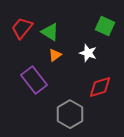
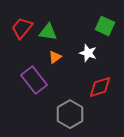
green triangle: moved 2 px left; rotated 24 degrees counterclockwise
orange triangle: moved 2 px down
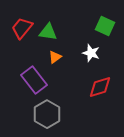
white star: moved 3 px right
gray hexagon: moved 23 px left
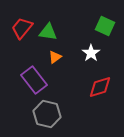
white star: rotated 18 degrees clockwise
gray hexagon: rotated 16 degrees counterclockwise
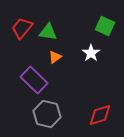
purple rectangle: rotated 8 degrees counterclockwise
red diamond: moved 28 px down
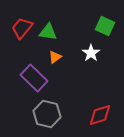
purple rectangle: moved 2 px up
